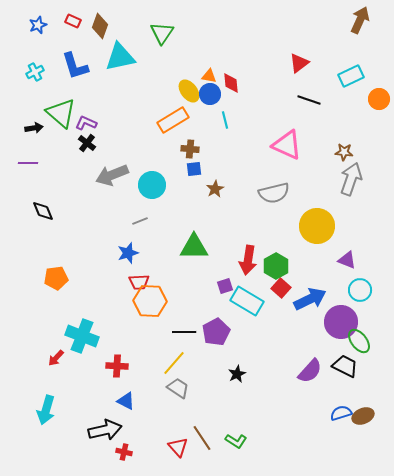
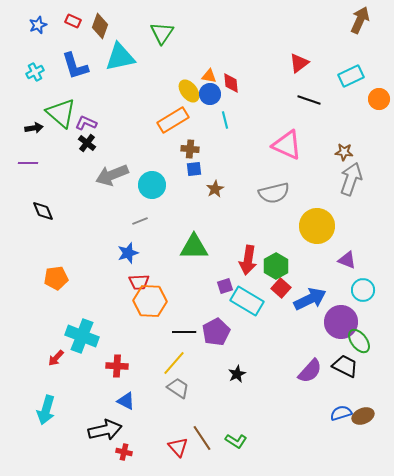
cyan circle at (360, 290): moved 3 px right
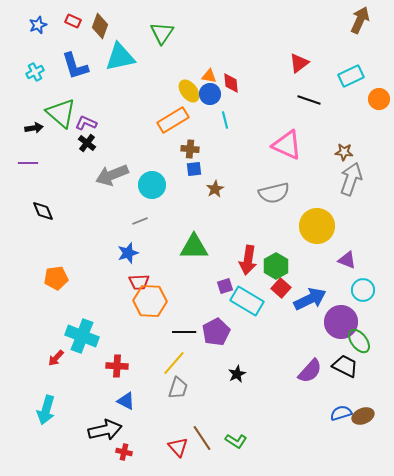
gray trapezoid at (178, 388): rotated 75 degrees clockwise
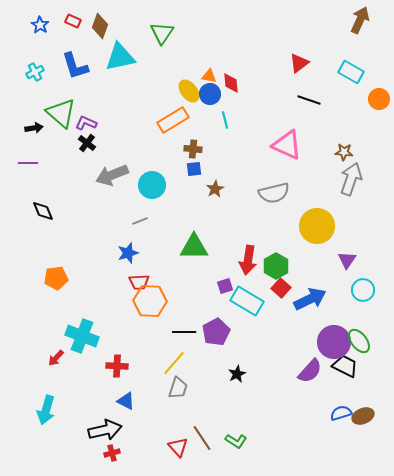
blue star at (38, 25): moved 2 px right; rotated 18 degrees counterclockwise
cyan rectangle at (351, 76): moved 4 px up; rotated 55 degrees clockwise
brown cross at (190, 149): moved 3 px right
purple triangle at (347, 260): rotated 42 degrees clockwise
purple circle at (341, 322): moved 7 px left, 20 px down
red cross at (124, 452): moved 12 px left, 1 px down; rotated 28 degrees counterclockwise
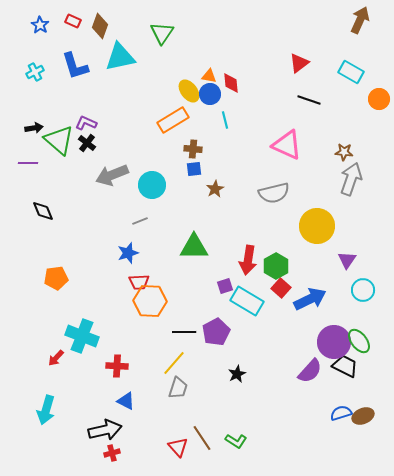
green triangle at (61, 113): moved 2 px left, 27 px down
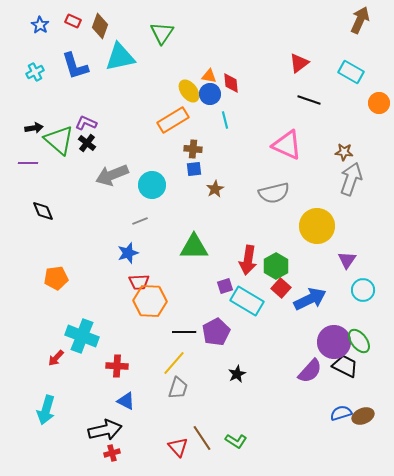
orange circle at (379, 99): moved 4 px down
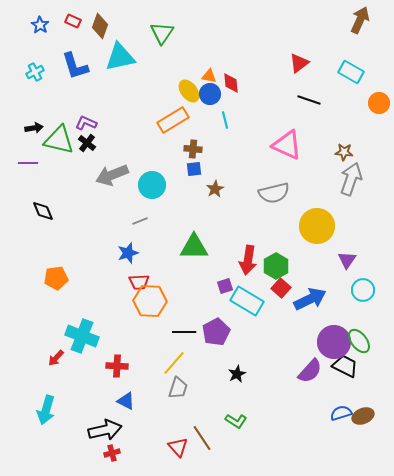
green triangle at (59, 140): rotated 28 degrees counterclockwise
green L-shape at (236, 441): moved 20 px up
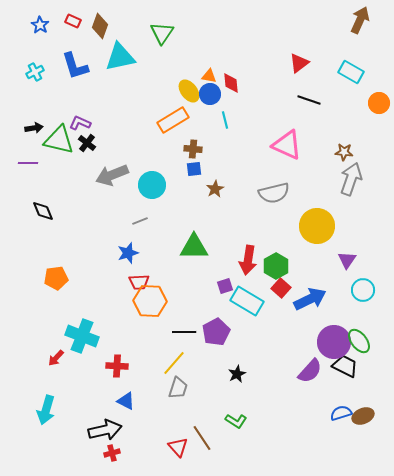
purple L-shape at (86, 123): moved 6 px left
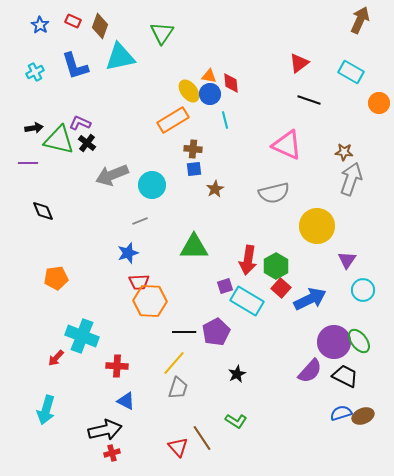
black trapezoid at (345, 366): moved 10 px down
